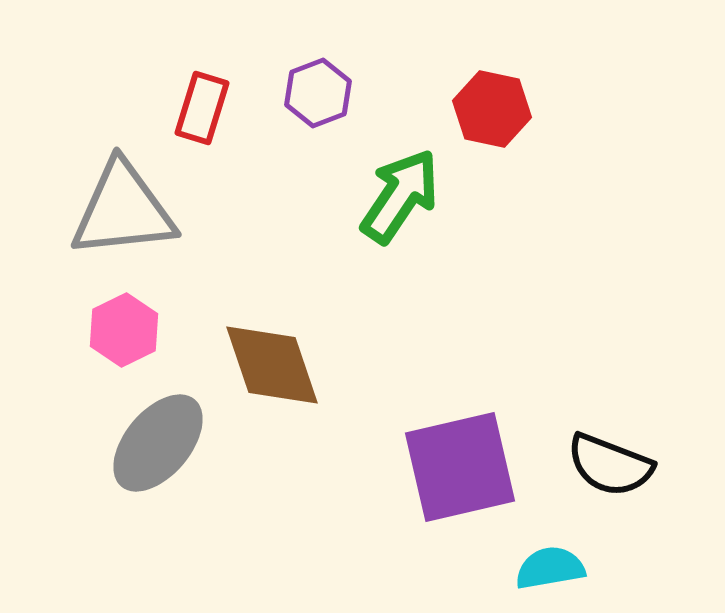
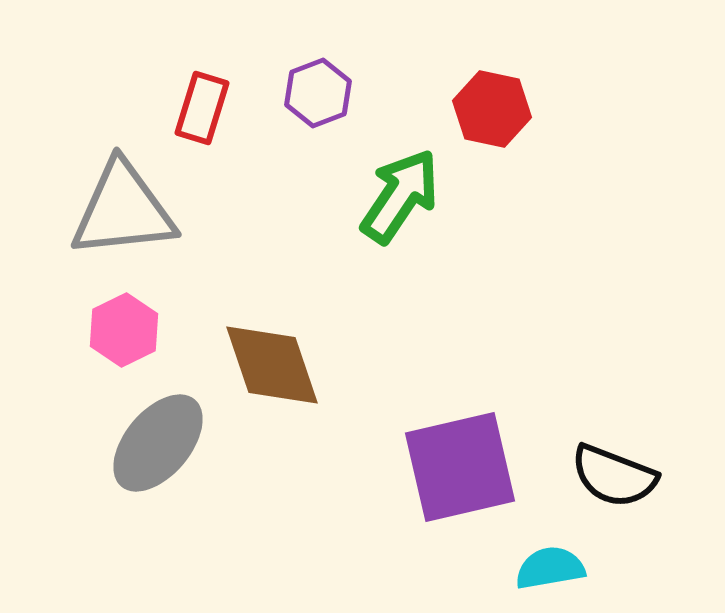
black semicircle: moved 4 px right, 11 px down
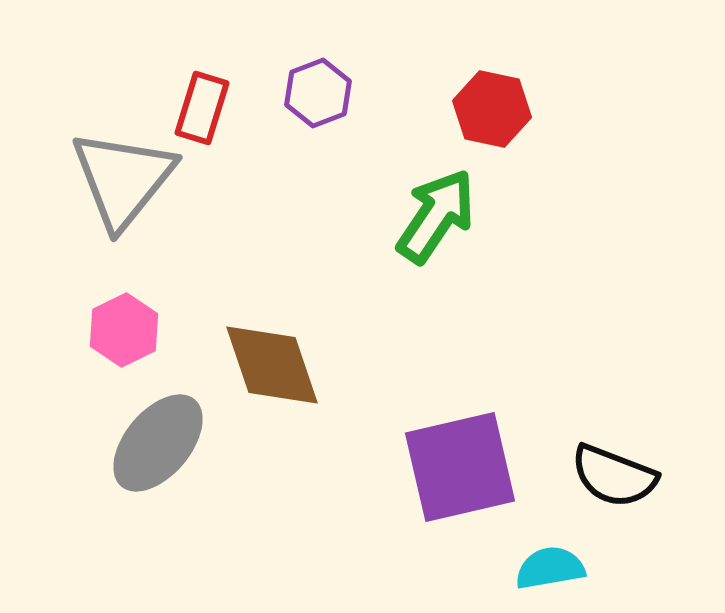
green arrow: moved 36 px right, 20 px down
gray triangle: moved 31 px up; rotated 45 degrees counterclockwise
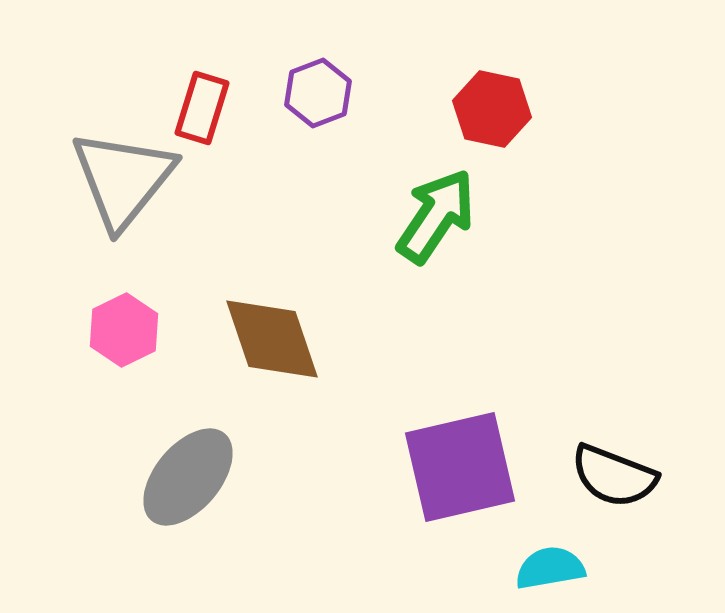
brown diamond: moved 26 px up
gray ellipse: moved 30 px right, 34 px down
